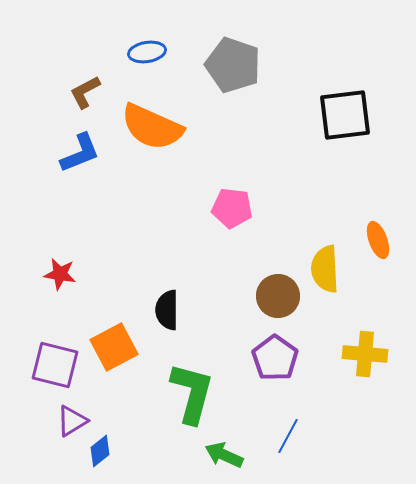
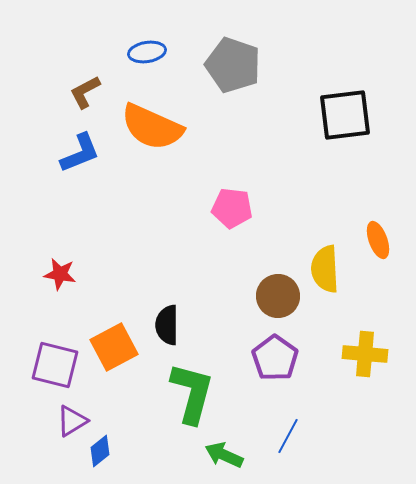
black semicircle: moved 15 px down
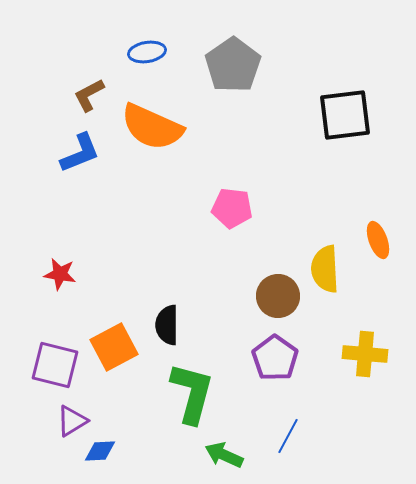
gray pentagon: rotated 18 degrees clockwise
brown L-shape: moved 4 px right, 3 px down
blue diamond: rotated 36 degrees clockwise
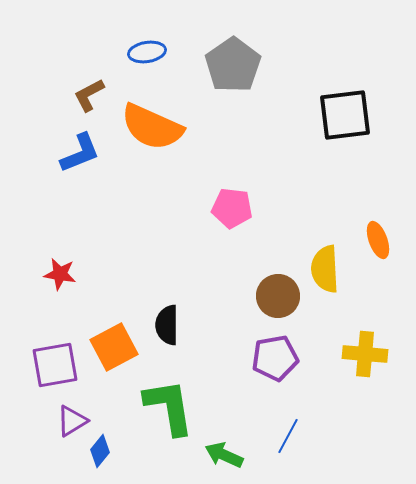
purple pentagon: rotated 27 degrees clockwise
purple square: rotated 24 degrees counterclockwise
green L-shape: moved 23 px left, 14 px down; rotated 24 degrees counterclockwise
blue diamond: rotated 48 degrees counterclockwise
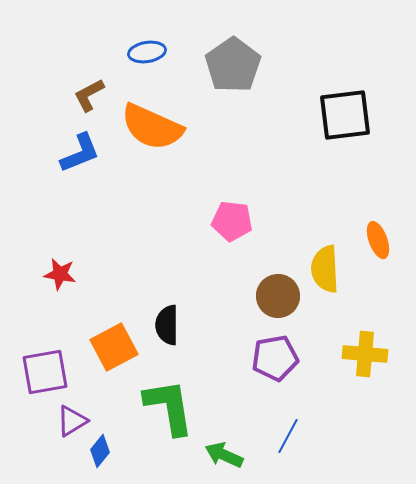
pink pentagon: moved 13 px down
purple square: moved 10 px left, 7 px down
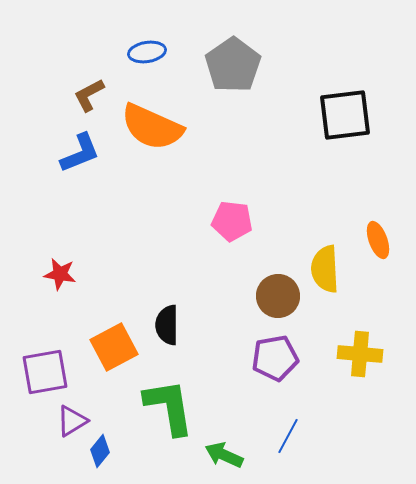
yellow cross: moved 5 px left
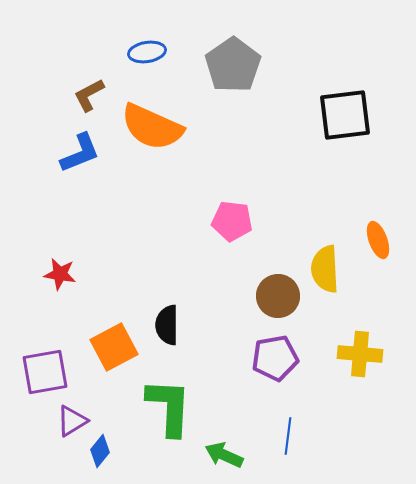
green L-shape: rotated 12 degrees clockwise
blue line: rotated 21 degrees counterclockwise
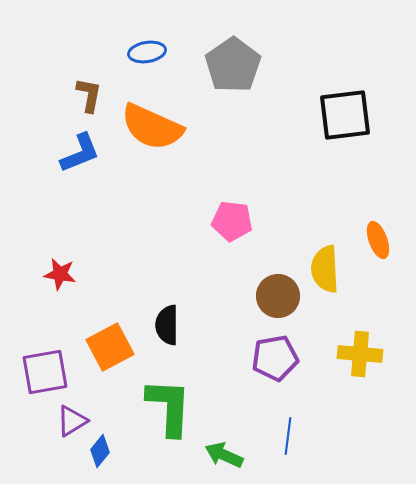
brown L-shape: rotated 129 degrees clockwise
orange square: moved 4 px left
